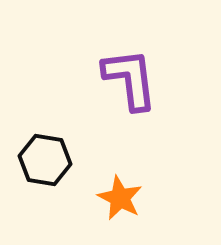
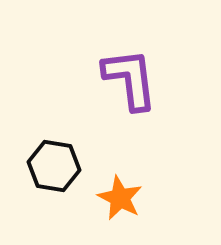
black hexagon: moved 9 px right, 6 px down
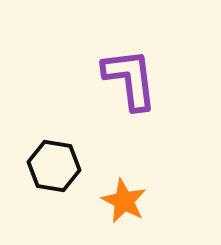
orange star: moved 4 px right, 3 px down
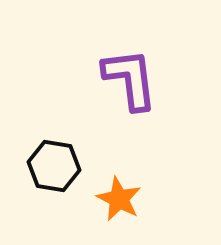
orange star: moved 5 px left, 2 px up
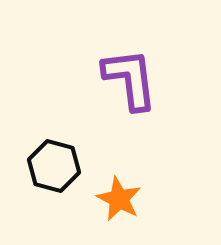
black hexagon: rotated 6 degrees clockwise
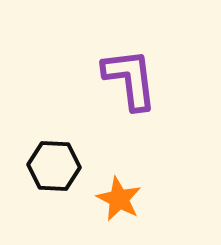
black hexagon: rotated 12 degrees counterclockwise
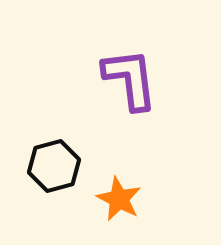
black hexagon: rotated 18 degrees counterclockwise
